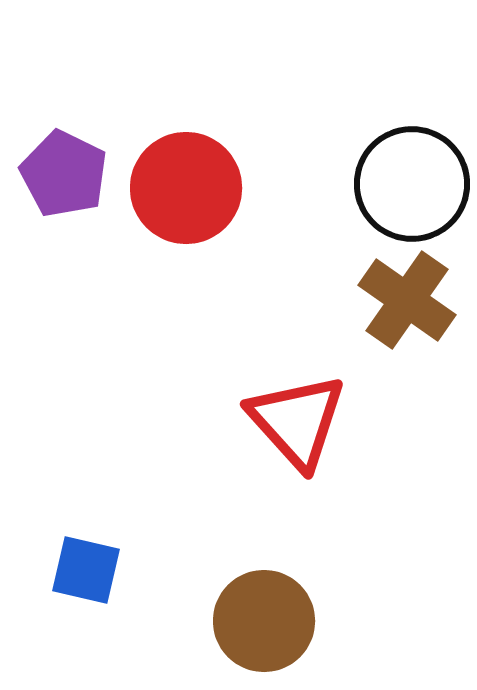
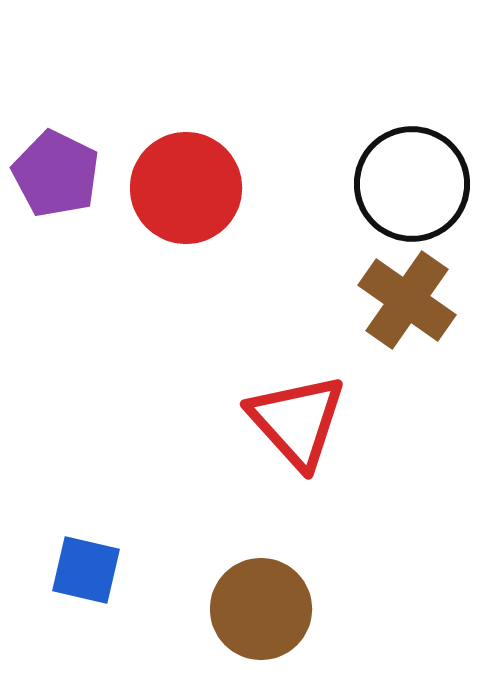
purple pentagon: moved 8 px left
brown circle: moved 3 px left, 12 px up
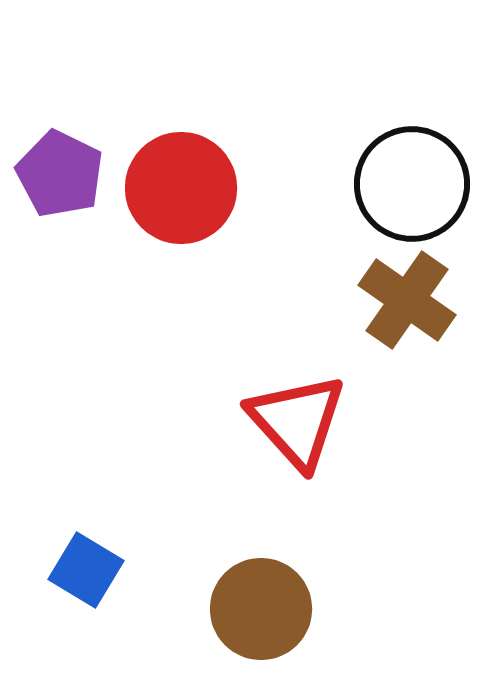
purple pentagon: moved 4 px right
red circle: moved 5 px left
blue square: rotated 18 degrees clockwise
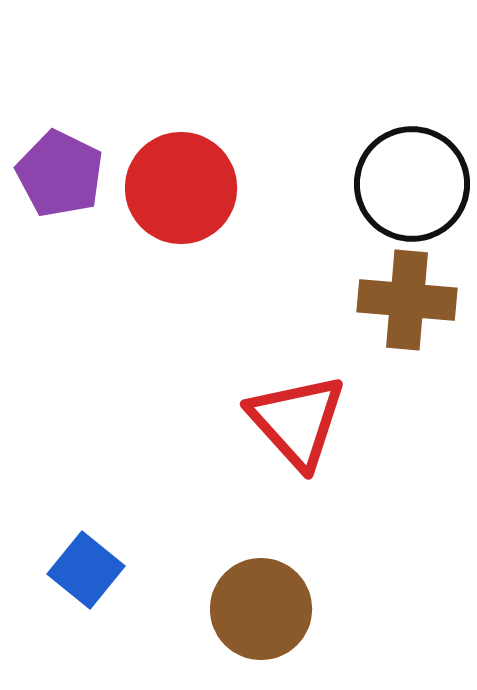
brown cross: rotated 30 degrees counterclockwise
blue square: rotated 8 degrees clockwise
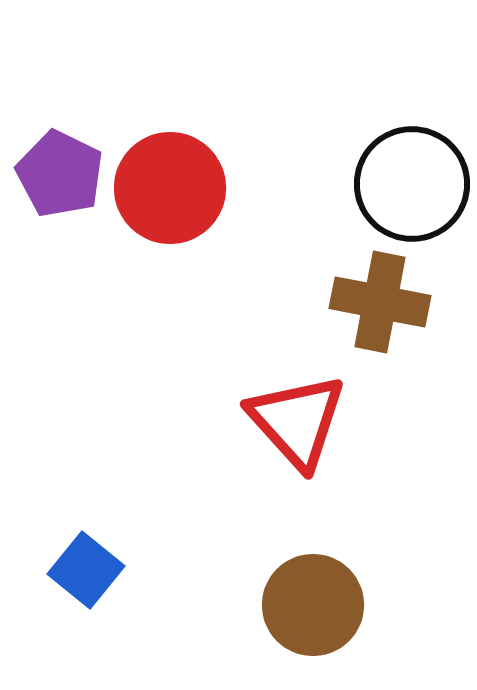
red circle: moved 11 px left
brown cross: moved 27 px left, 2 px down; rotated 6 degrees clockwise
brown circle: moved 52 px right, 4 px up
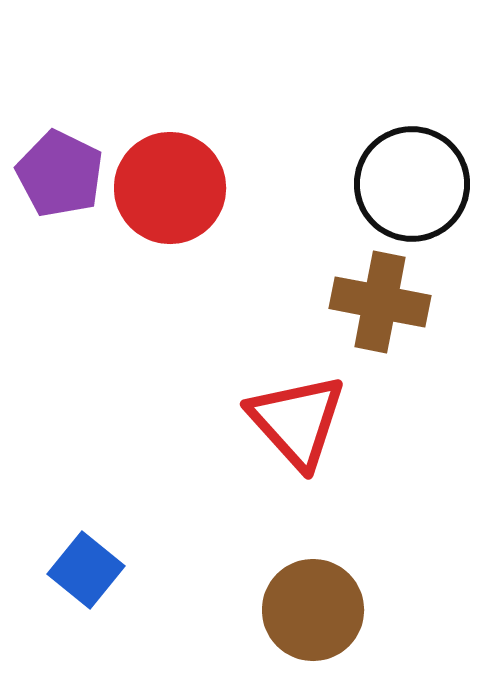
brown circle: moved 5 px down
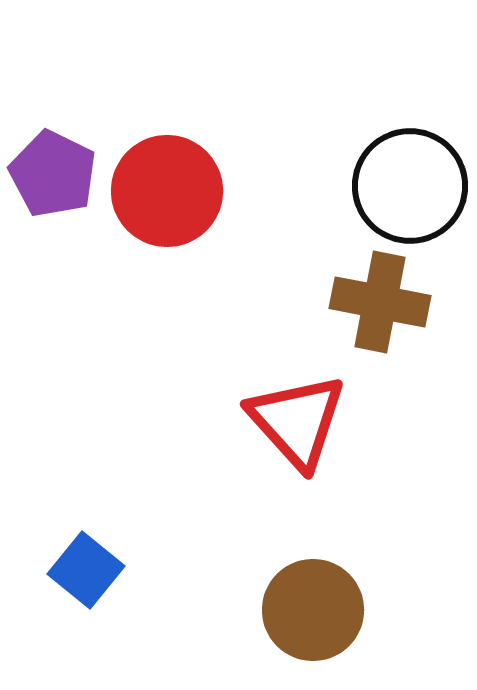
purple pentagon: moved 7 px left
black circle: moved 2 px left, 2 px down
red circle: moved 3 px left, 3 px down
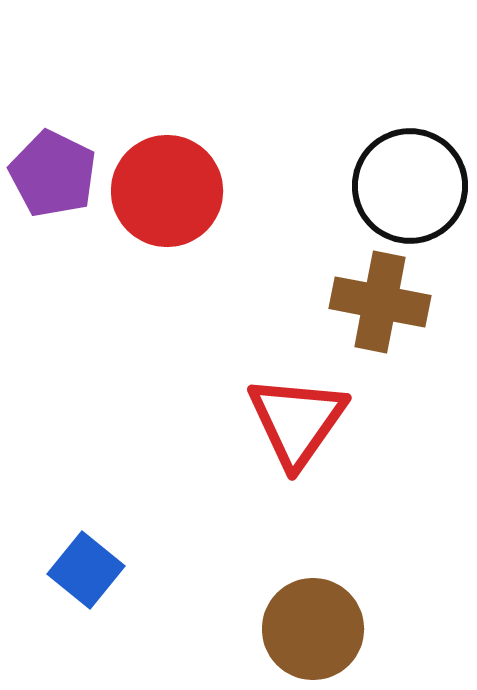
red triangle: rotated 17 degrees clockwise
brown circle: moved 19 px down
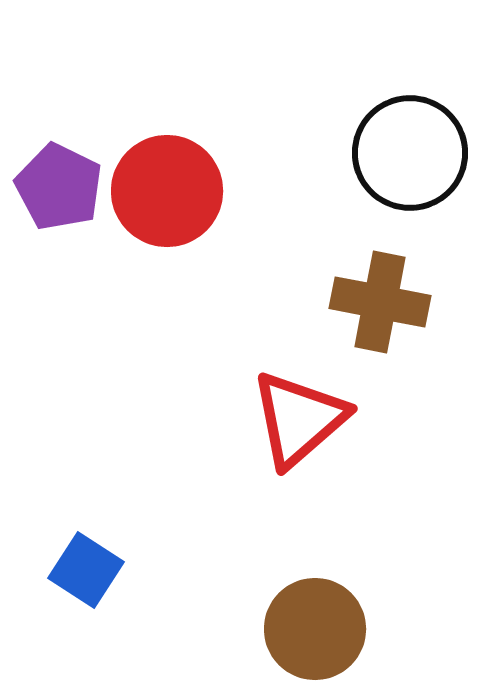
purple pentagon: moved 6 px right, 13 px down
black circle: moved 33 px up
red triangle: moved 2 px right, 2 px up; rotated 14 degrees clockwise
blue square: rotated 6 degrees counterclockwise
brown circle: moved 2 px right
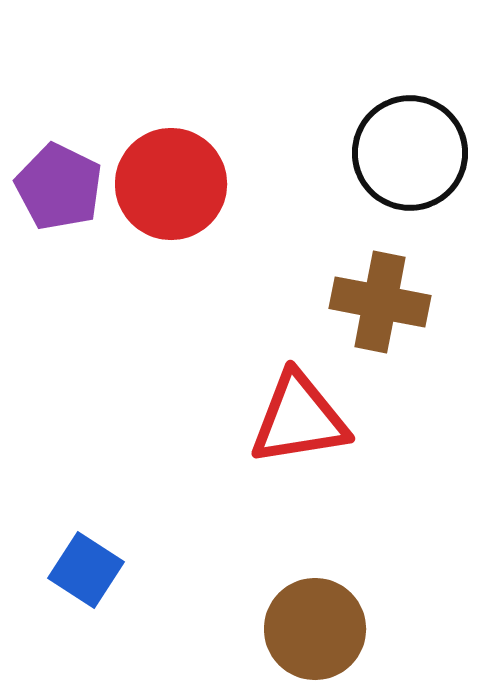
red circle: moved 4 px right, 7 px up
red triangle: rotated 32 degrees clockwise
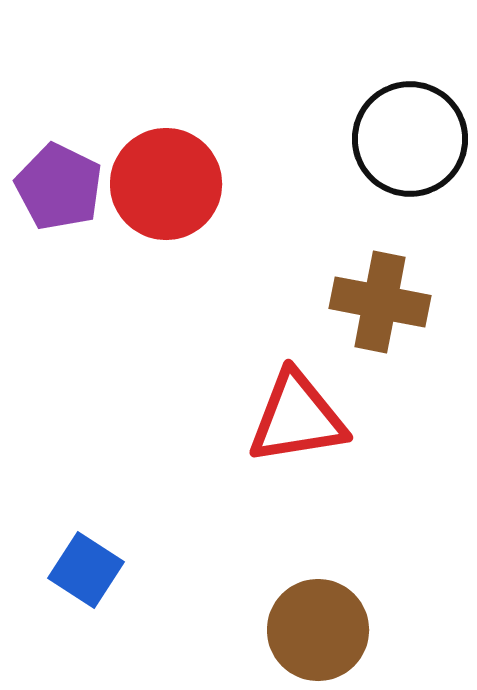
black circle: moved 14 px up
red circle: moved 5 px left
red triangle: moved 2 px left, 1 px up
brown circle: moved 3 px right, 1 px down
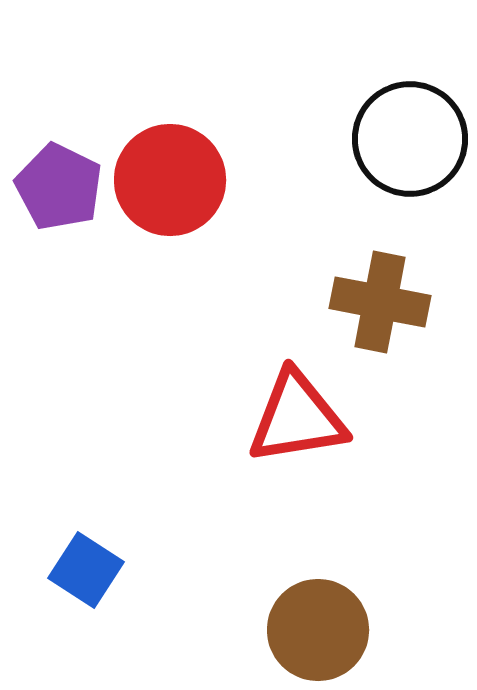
red circle: moved 4 px right, 4 px up
